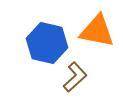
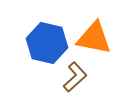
orange triangle: moved 3 px left, 7 px down
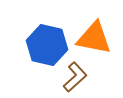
blue hexagon: moved 2 px down
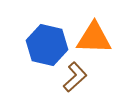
orange triangle: rotated 9 degrees counterclockwise
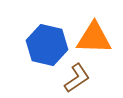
brown L-shape: moved 2 px right, 1 px down; rotated 8 degrees clockwise
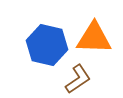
brown L-shape: moved 1 px right, 1 px down
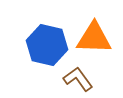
brown L-shape: rotated 92 degrees counterclockwise
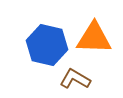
brown L-shape: moved 3 px left; rotated 24 degrees counterclockwise
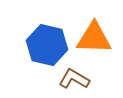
brown L-shape: moved 1 px left
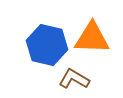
orange triangle: moved 2 px left
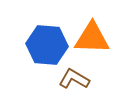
blue hexagon: rotated 9 degrees counterclockwise
